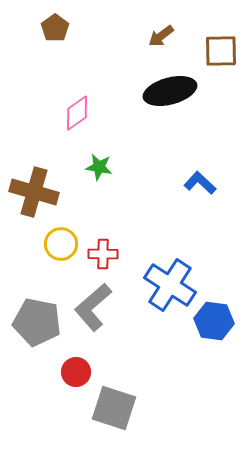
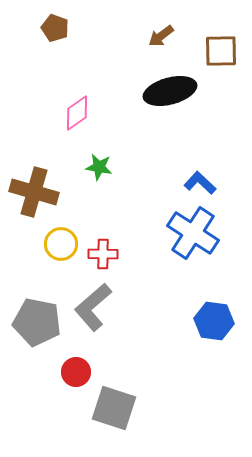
brown pentagon: rotated 16 degrees counterclockwise
blue cross: moved 23 px right, 52 px up
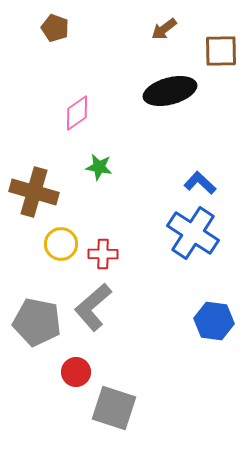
brown arrow: moved 3 px right, 7 px up
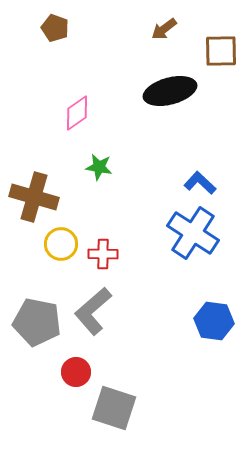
brown cross: moved 5 px down
gray L-shape: moved 4 px down
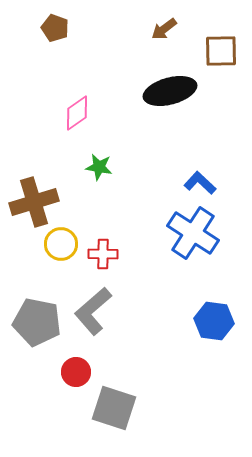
brown cross: moved 5 px down; rotated 33 degrees counterclockwise
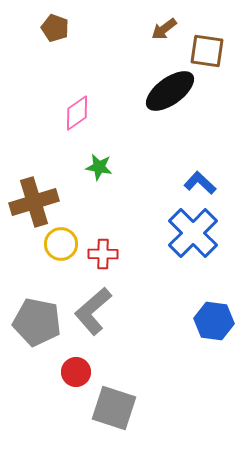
brown square: moved 14 px left; rotated 9 degrees clockwise
black ellipse: rotated 21 degrees counterclockwise
blue cross: rotated 12 degrees clockwise
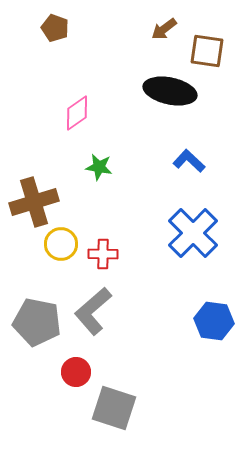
black ellipse: rotated 48 degrees clockwise
blue L-shape: moved 11 px left, 22 px up
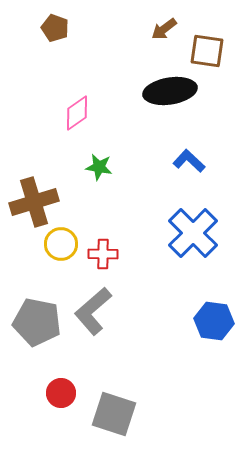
black ellipse: rotated 21 degrees counterclockwise
red circle: moved 15 px left, 21 px down
gray square: moved 6 px down
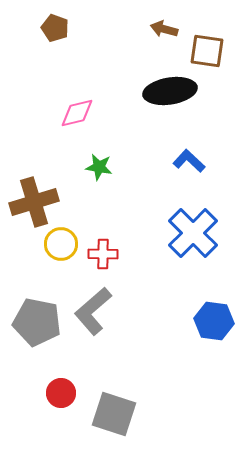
brown arrow: rotated 52 degrees clockwise
pink diamond: rotated 21 degrees clockwise
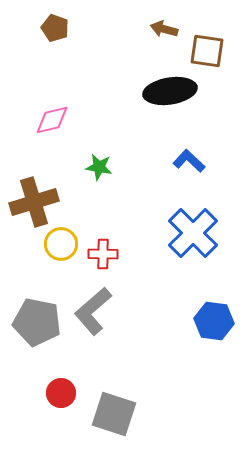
pink diamond: moved 25 px left, 7 px down
